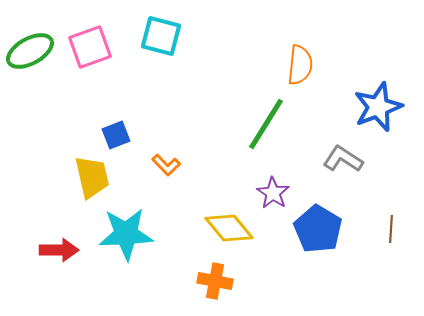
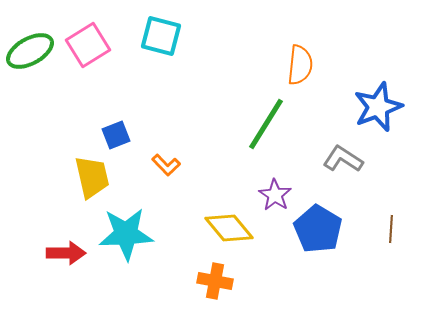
pink square: moved 2 px left, 2 px up; rotated 12 degrees counterclockwise
purple star: moved 2 px right, 2 px down
red arrow: moved 7 px right, 3 px down
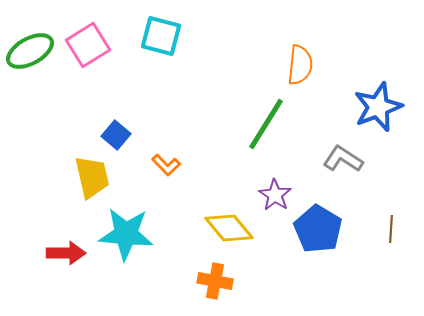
blue square: rotated 28 degrees counterclockwise
cyan star: rotated 8 degrees clockwise
